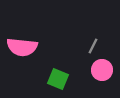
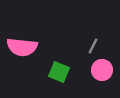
green square: moved 1 px right, 7 px up
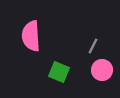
pink semicircle: moved 9 px right, 11 px up; rotated 80 degrees clockwise
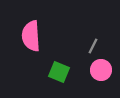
pink circle: moved 1 px left
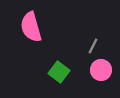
pink semicircle: moved 9 px up; rotated 12 degrees counterclockwise
green square: rotated 15 degrees clockwise
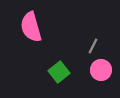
green square: rotated 15 degrees clockwise
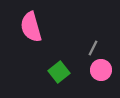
gray line: moved 2 px down
